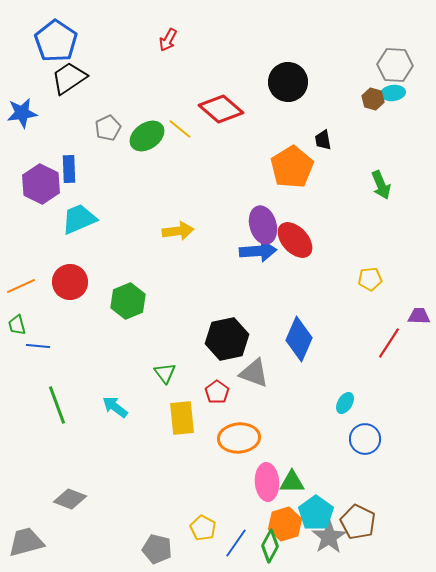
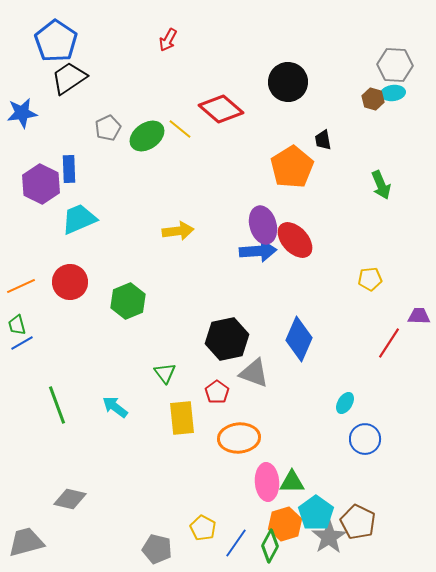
blue line at (38, 346): moved 16 px left, 3 px up; rotated 35 degrees counterclockwise
gray diamond at (70, 499): rotated 8 degrees counterclockwise
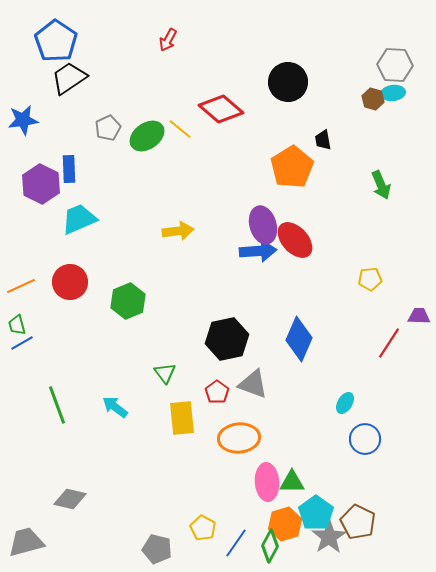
blue star at (22, 113): moved 1 px right, 7 px down
gray triangle at (254, 373): moved 1 px left, 11 px down
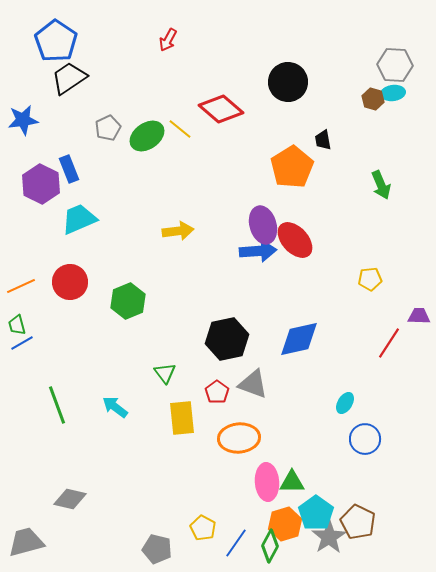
blue rectangle at (69, 169): rotated 20 degrees counterclockwise
blue diamond at (299, 339): rotated 54 degrees clockwise
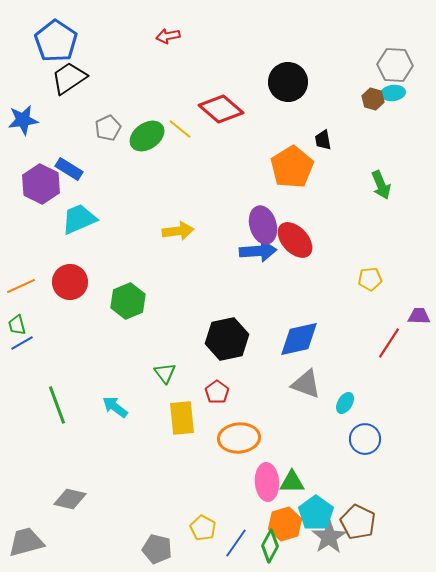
red arrow at (168, 40): moved 4 px up; rotated 50 degrees clockwise
blue rectangle at (69, 169): rotated 36 degrees counterclockwise
gray triangle at (253, 384): moved 53 px right
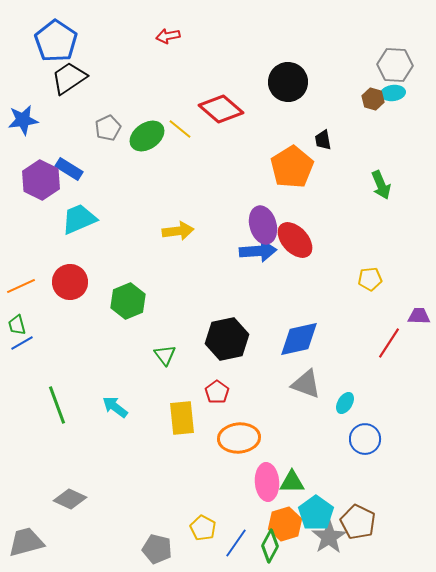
purple hexagon at (41, 184): moved 4 px up
green triangle at (165, 373): moved 18 px up
gray diamond at (70, 499): rotated 12 degrees clockwise
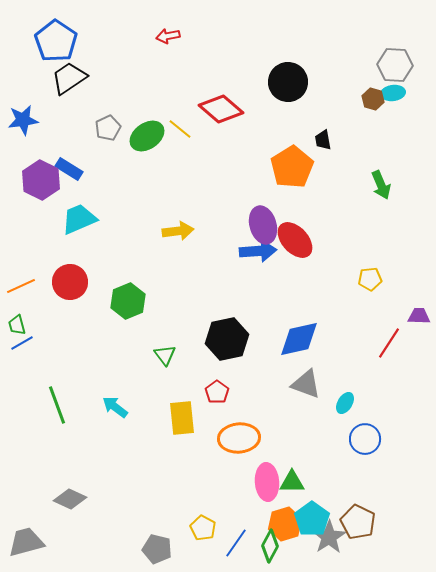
cyan pentagon at (316, 513): moved 4 px left, 6 px down
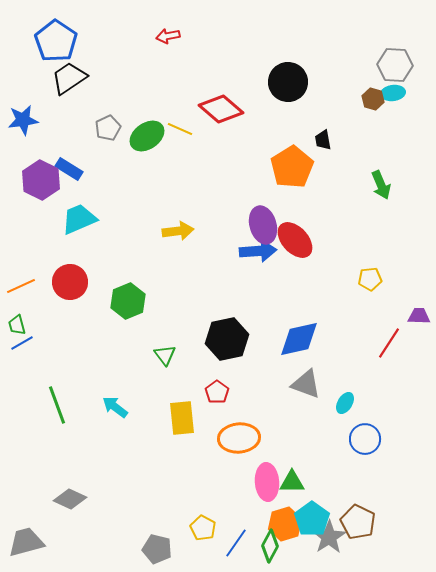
yellow line at (180, 129): rotated 15 degrees counterclockwise
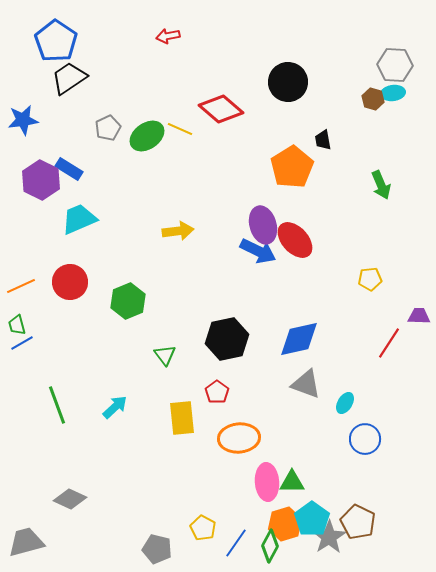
blue arrow at (258, 251): rotated 30 degrees clockwise
cyan arrow at (115, 407): rotated 100 degrees clockwise
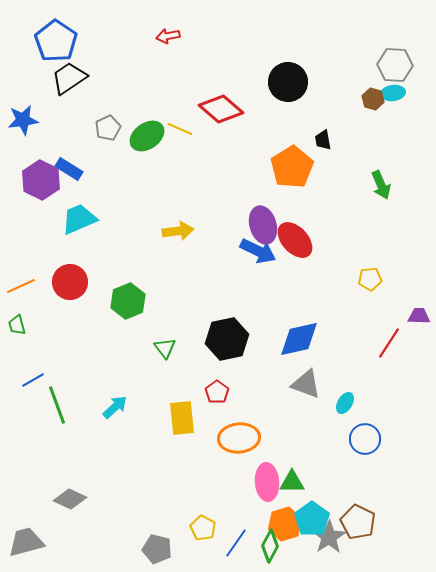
blue line at (22, 343): moved 11 px right, 37 px down
green triangle at (165, 355): moved 7 px up
